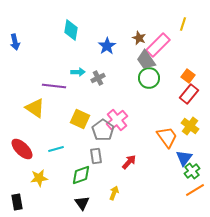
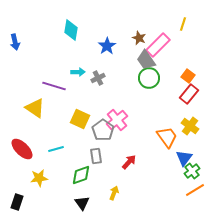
purple line: rotated 10 degrees clockwise
black rectangle: rotated 28 degrees clockwise
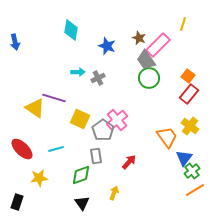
blue star: rotated 18 degrees counterclockwise
purple line: moved 12 px down
